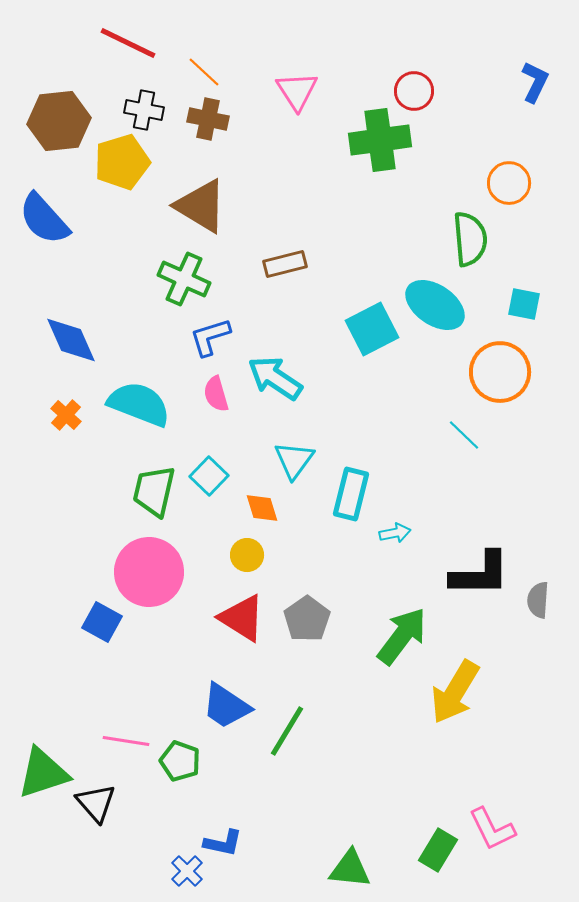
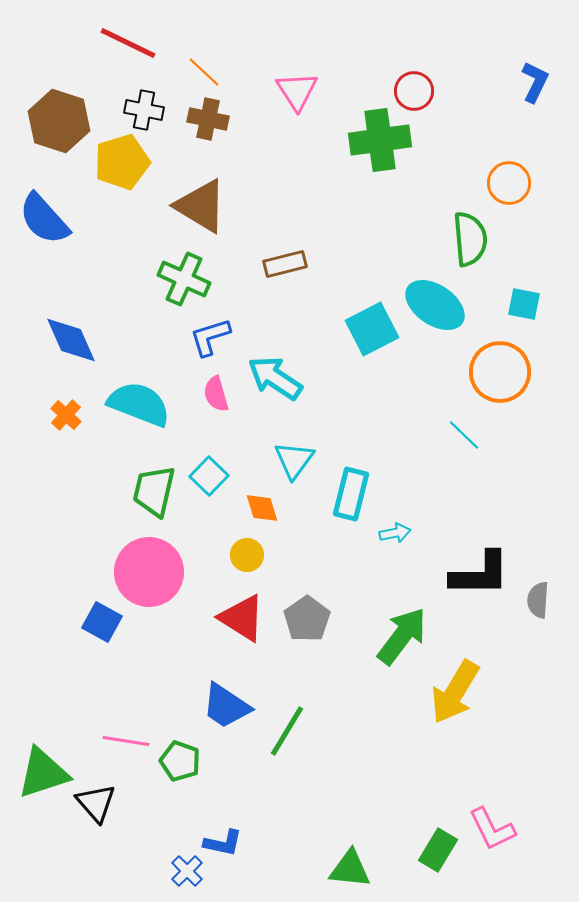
brown hexagon at (59, 121): rotated 24 degrees clockwise
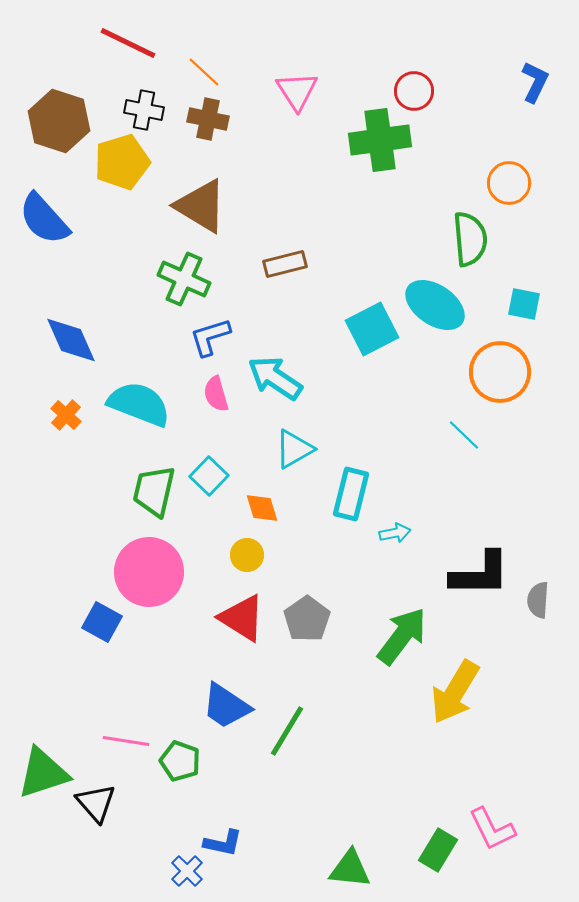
cyan triangle at (294, 460): moved 11 px up; rotated 24 degrees clockwise
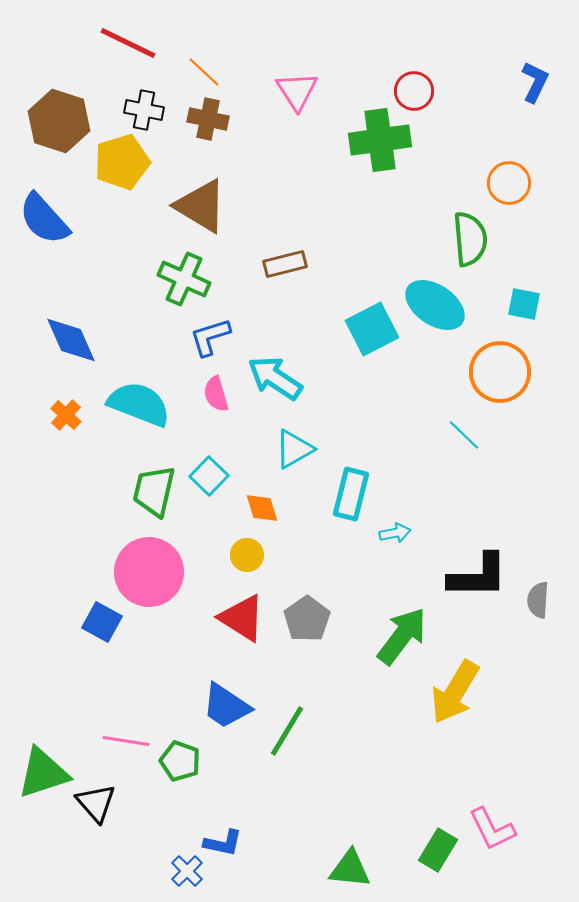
black L-shape at (480, 574): moved 2 px left, 2 px down
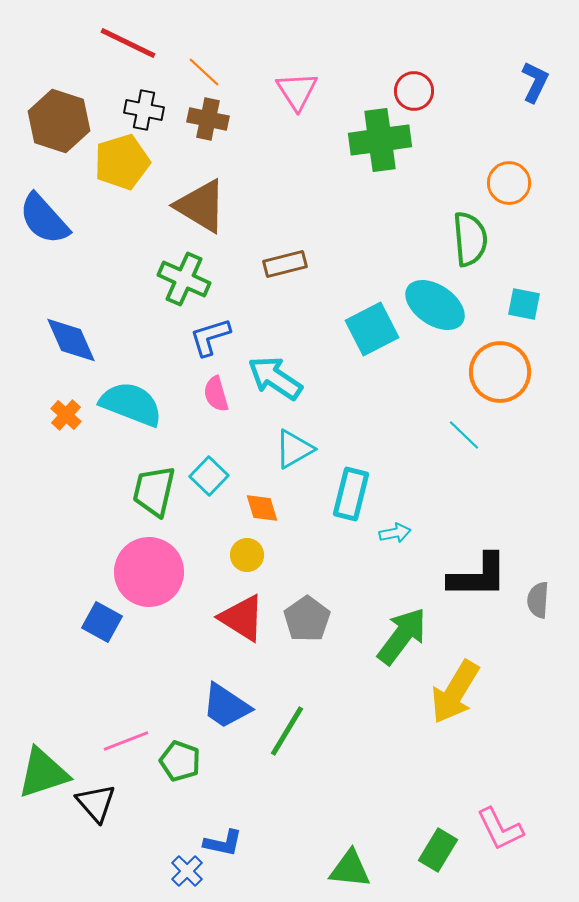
cyan semicircle at (139, 404): moved 8 px left
pink line at (126, 741): rotated 30 degrees counterclockwise
pink L-shape at (492, 829): moved 8 px right
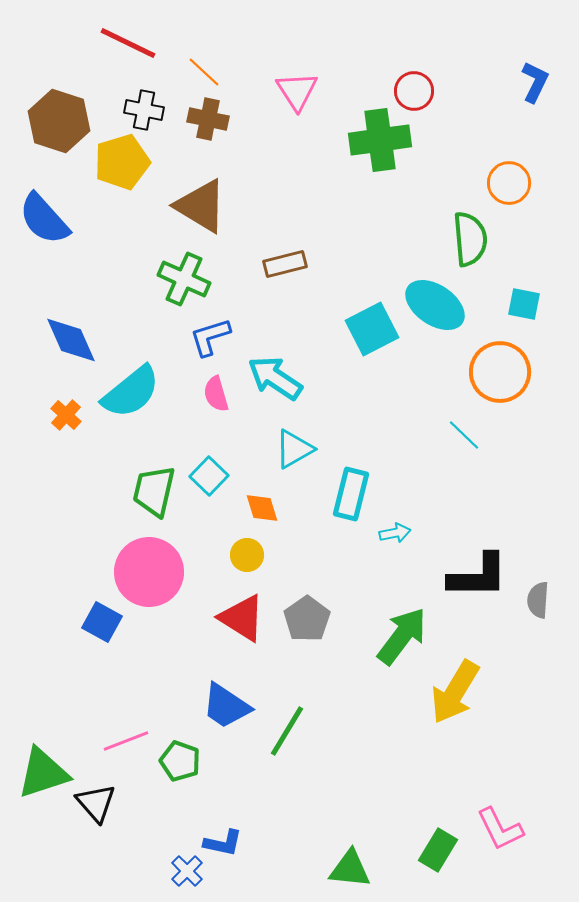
cyan semicircle at (131, 404): moved 12 px up; rotated 120 degrees clockwise
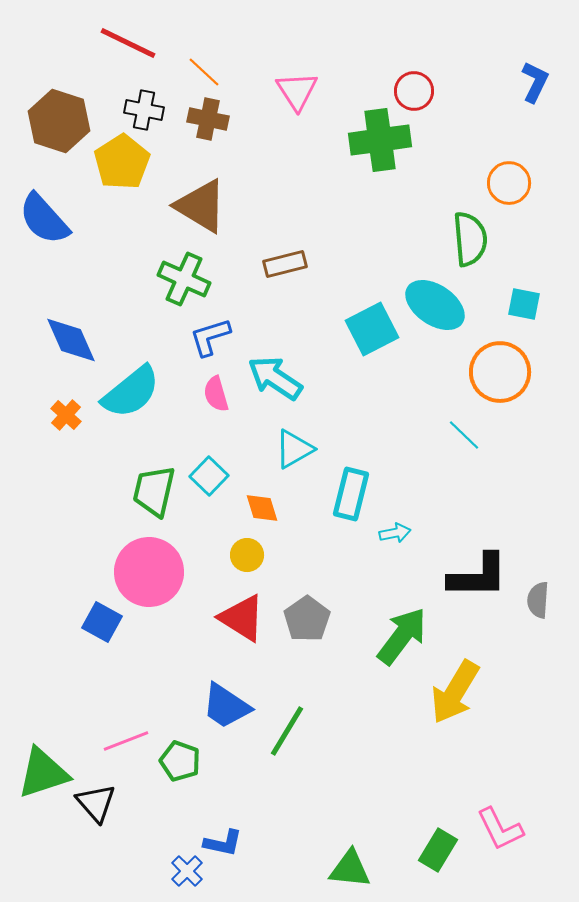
yellow pentagon at (122, 162): rotated 16 degrees counterclockwise
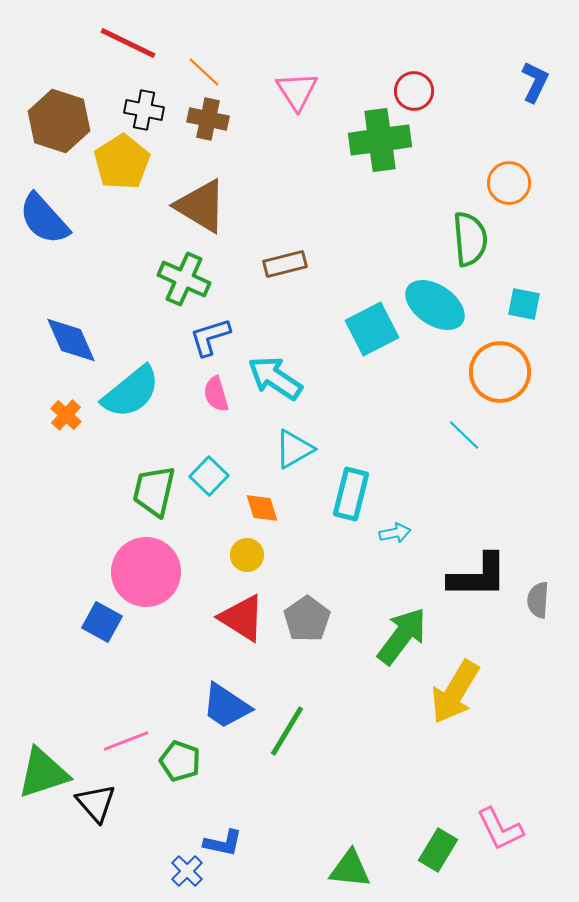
pink circle at (149, 572): moved 3 px left
